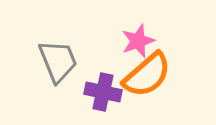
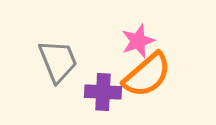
purple cross: rotated 9 degrees counterclockwise
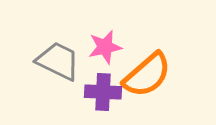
pink star: moved 33 px left, 6 px down; rotated 8 degrees clockwise
gray trapezoid: rotated 42 degrees counterclockwise
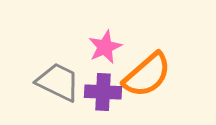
pink star: rotated 12 degrees counterclockwise
gray trapezoid: moved 21 px down
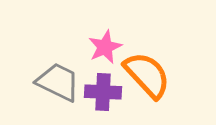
orange semicircle: rotated 92 degrees counterclockwise
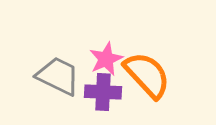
pink star: moved 1 px right, 12 px down
gray trapezoid: moved 6 px up
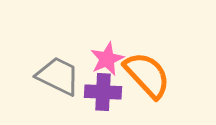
pink star: moved 1 px right
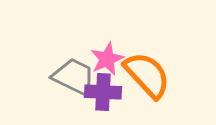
gray trapezoid: moved 16 px right, 1 px down
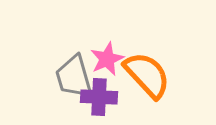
gray trapezoid: rotated 132 degrees counterclockwise
purple cross: moved 4 px left, 5 px down
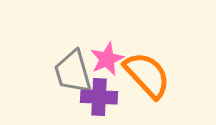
gray trapezoid: moved 1 px left, 5 px up
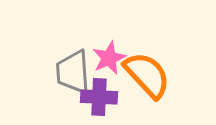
pink star: moved 2 px right, 1 px up
gray trapezoid: rotated 12 degrees clockwise
